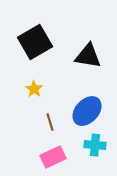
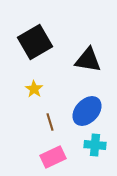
black triangle: moved 4 px down
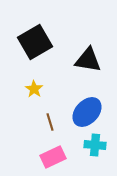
blue ellipse: moved 1 px down
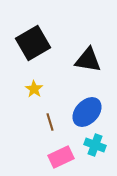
black square: moved 2 px left, 1 px down
cyan cross: rotated 15 degrees clockwise
pink rectangle: moved 8 px right
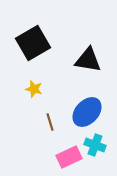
yellow star: rotated 18 degrees counterclockwise
pink rectangle: moved 8 px right
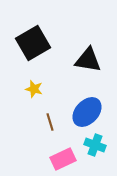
pink rectangle: moved 6 px left, 2 px down
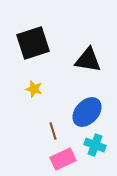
black square: rotated 12 degrees clockwise
brown line: moved 3 px right, 9 px down
